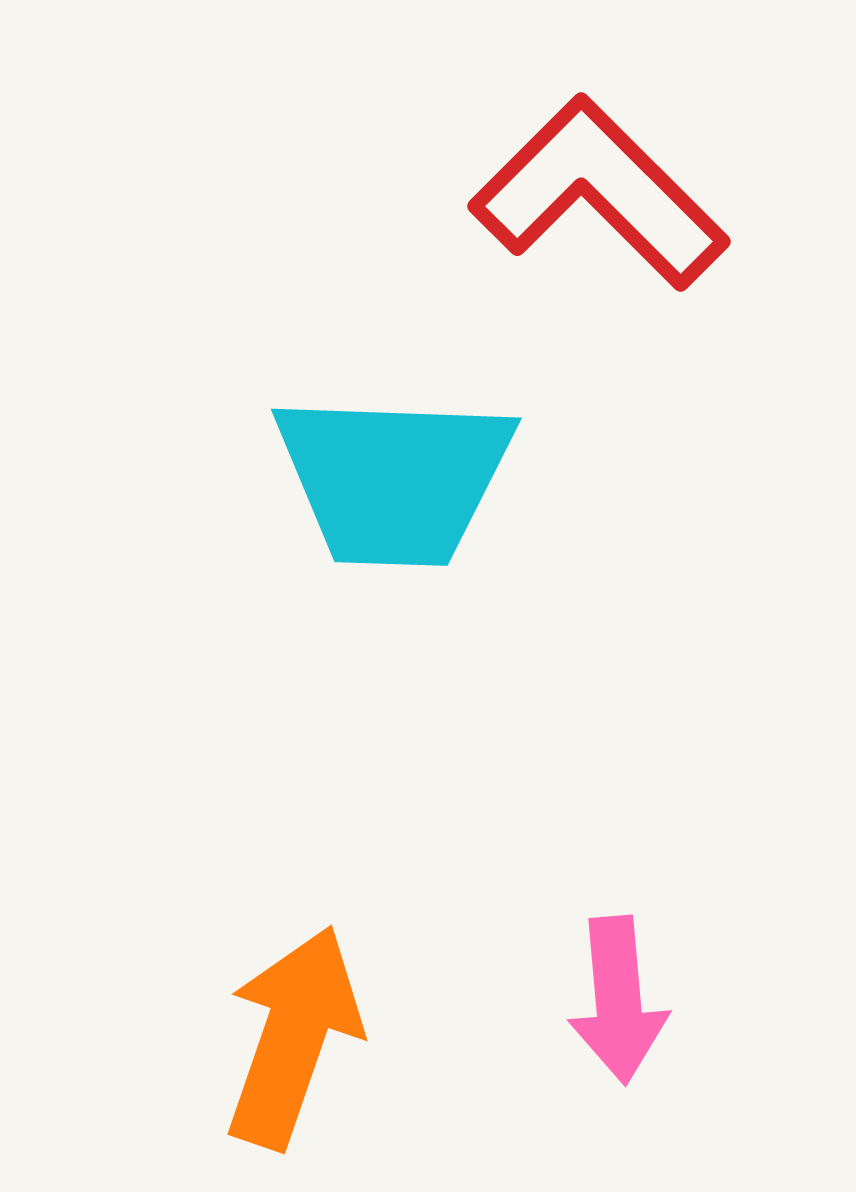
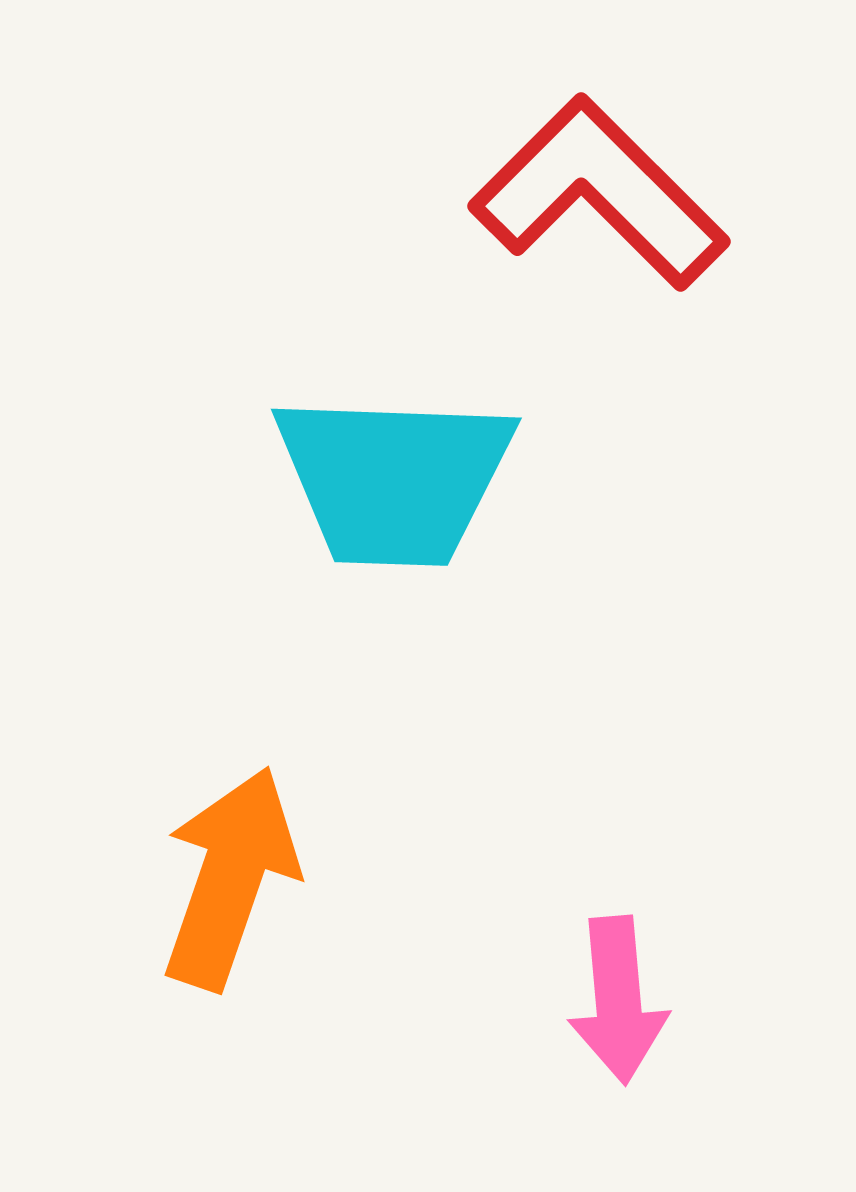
orange arrow: moved 63 px left, 159 px up
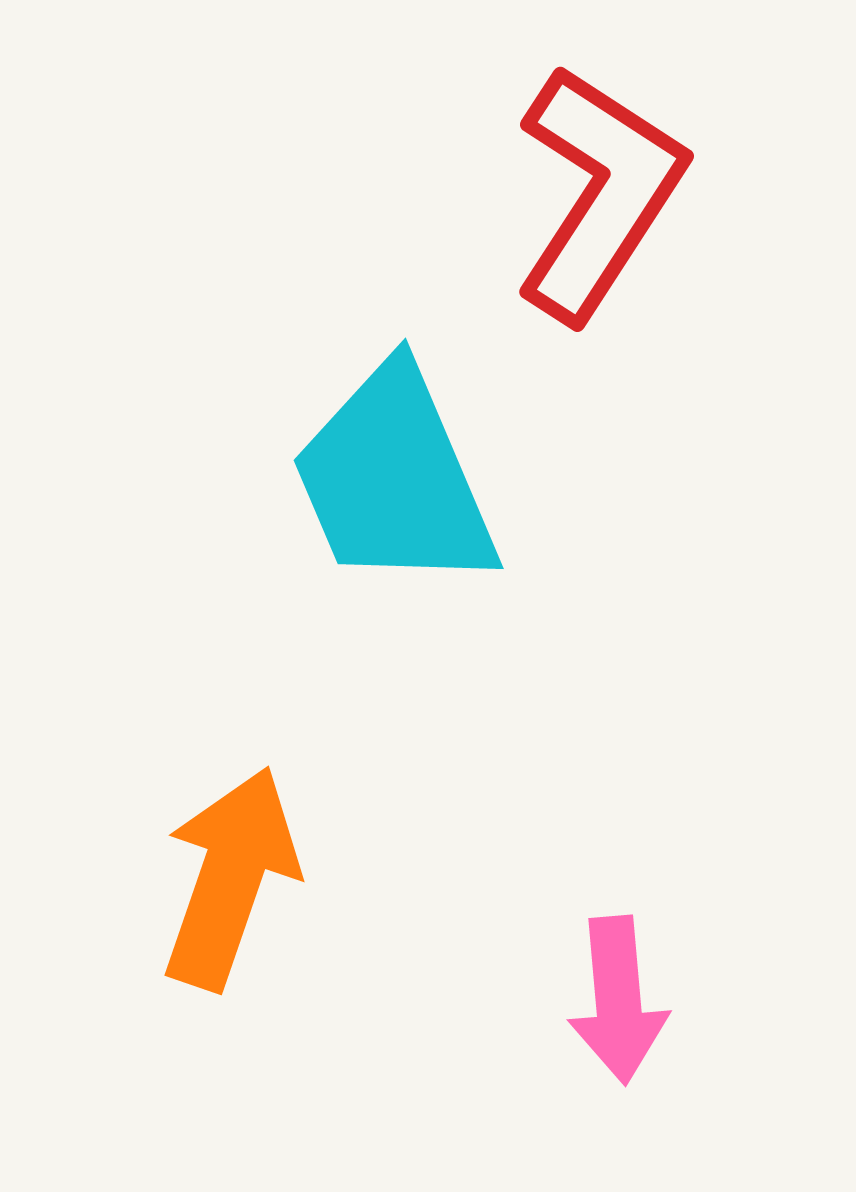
red L-shape: rotated 78 degrees clockwise
cyan trapezoid: rotated 65 degrees clockwise
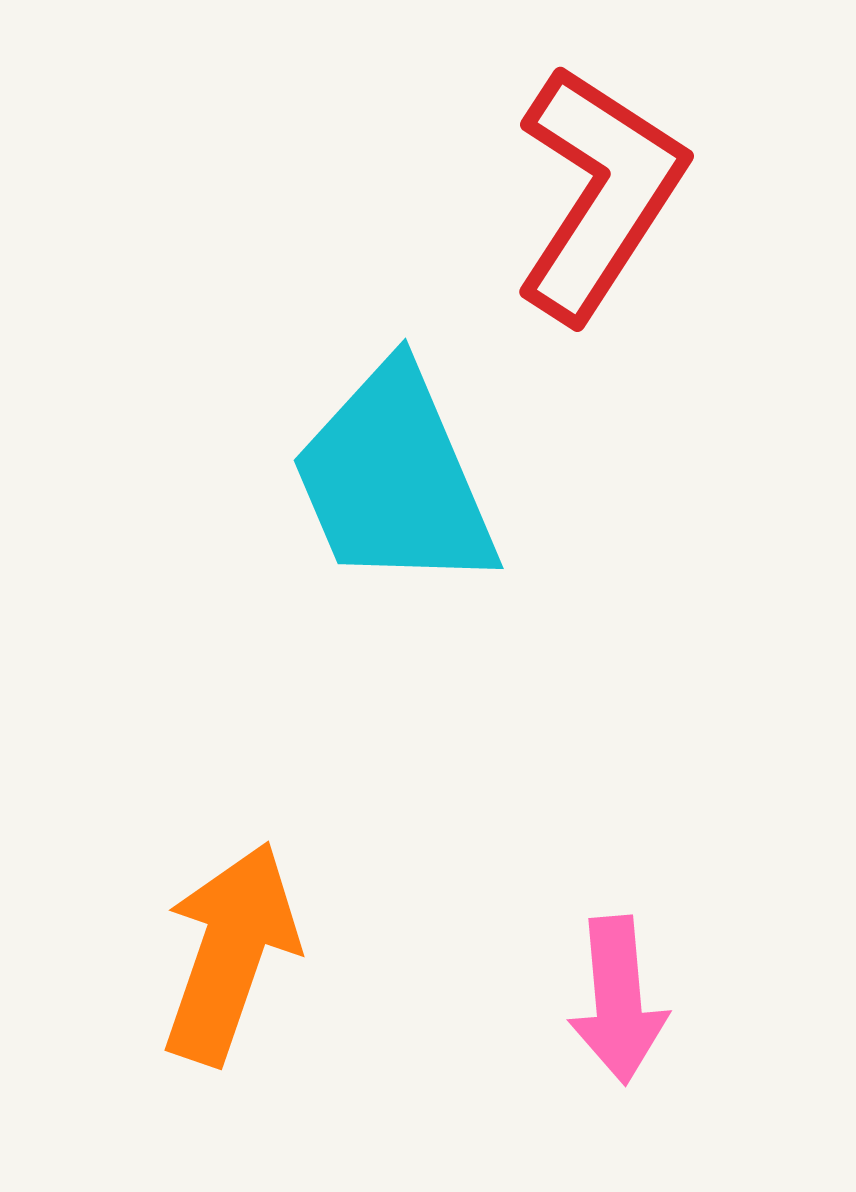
orange arrow: moved 75 px down
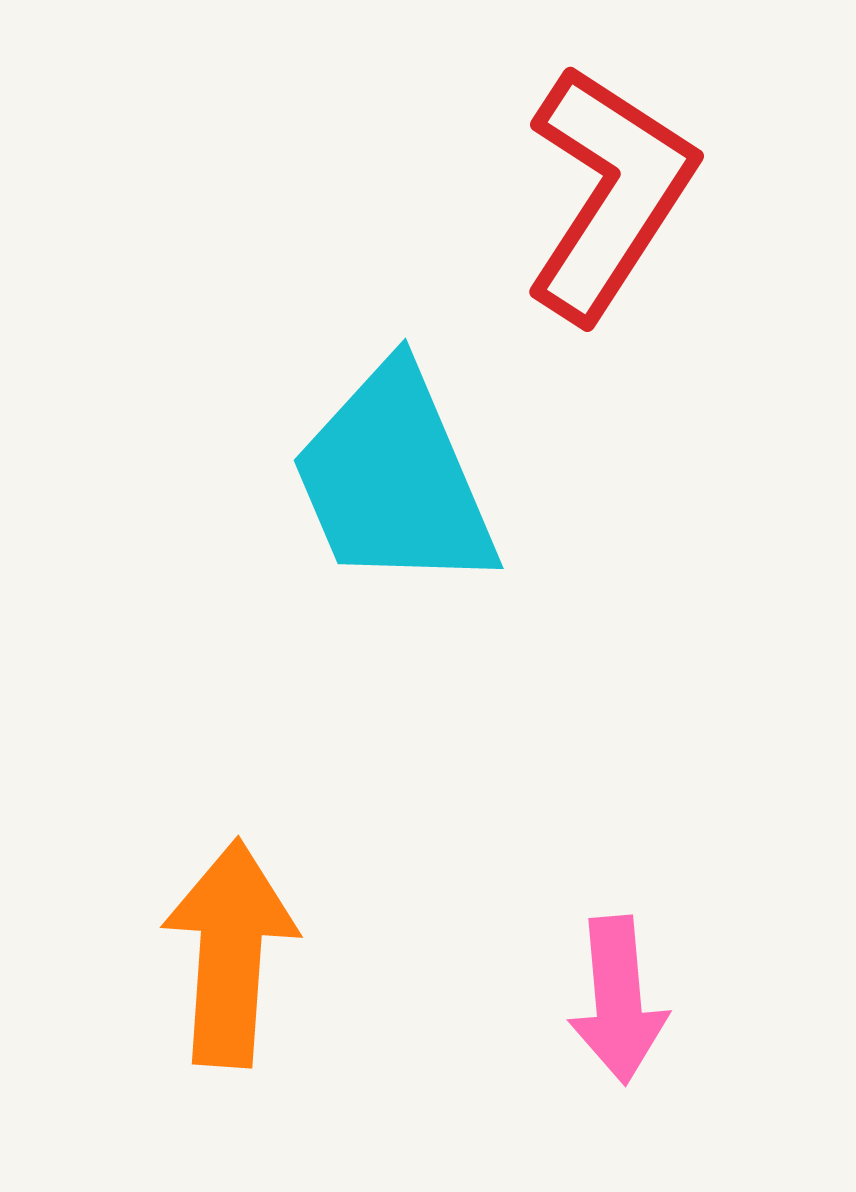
red L-shape: moved 10 px right
orange arrow: rotated 15 degrees counterclockwise
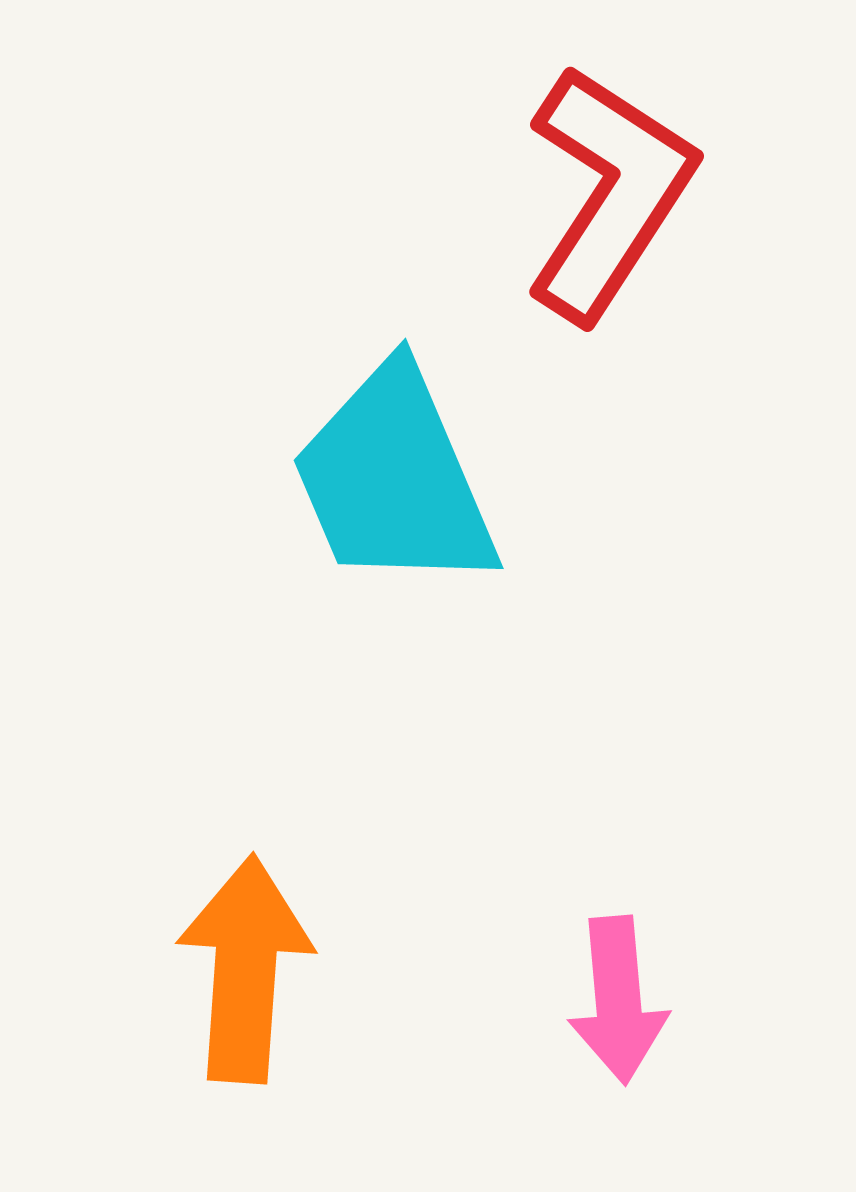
orange arrow: moved 15 px right, 16 px down
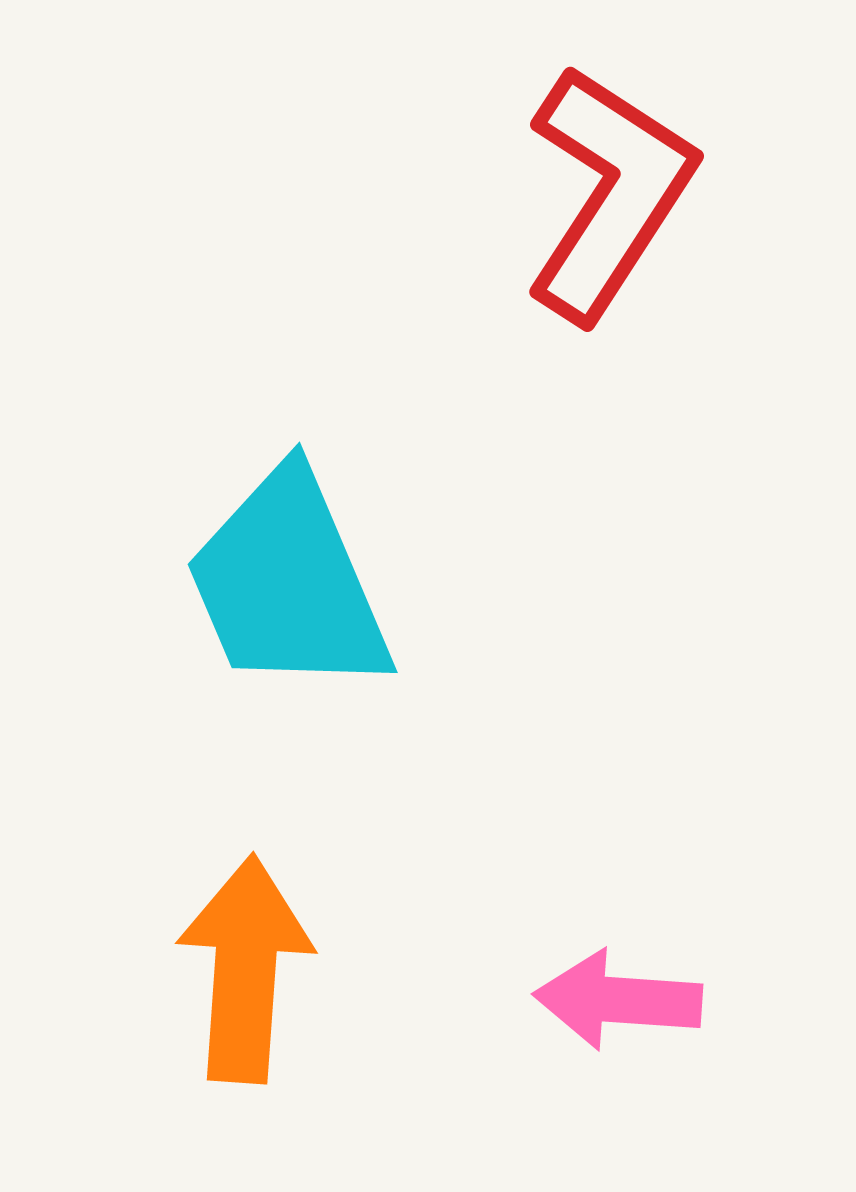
cyan trapezoid: moved 106 px left, 104 px down
pink arrow: rotated 99 degrees clockwise
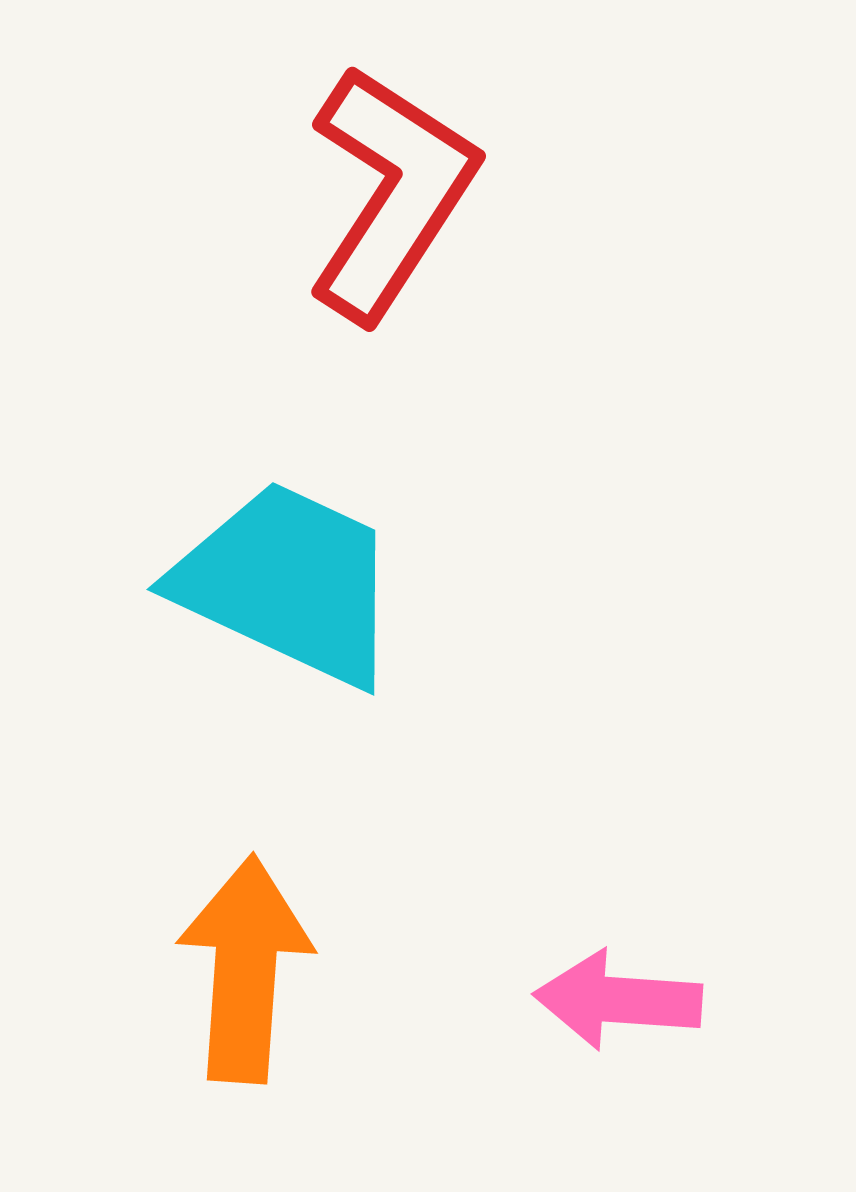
red L-shape: moved 218 px left
cyan trapezoid: rotated 138 degrees clockwise
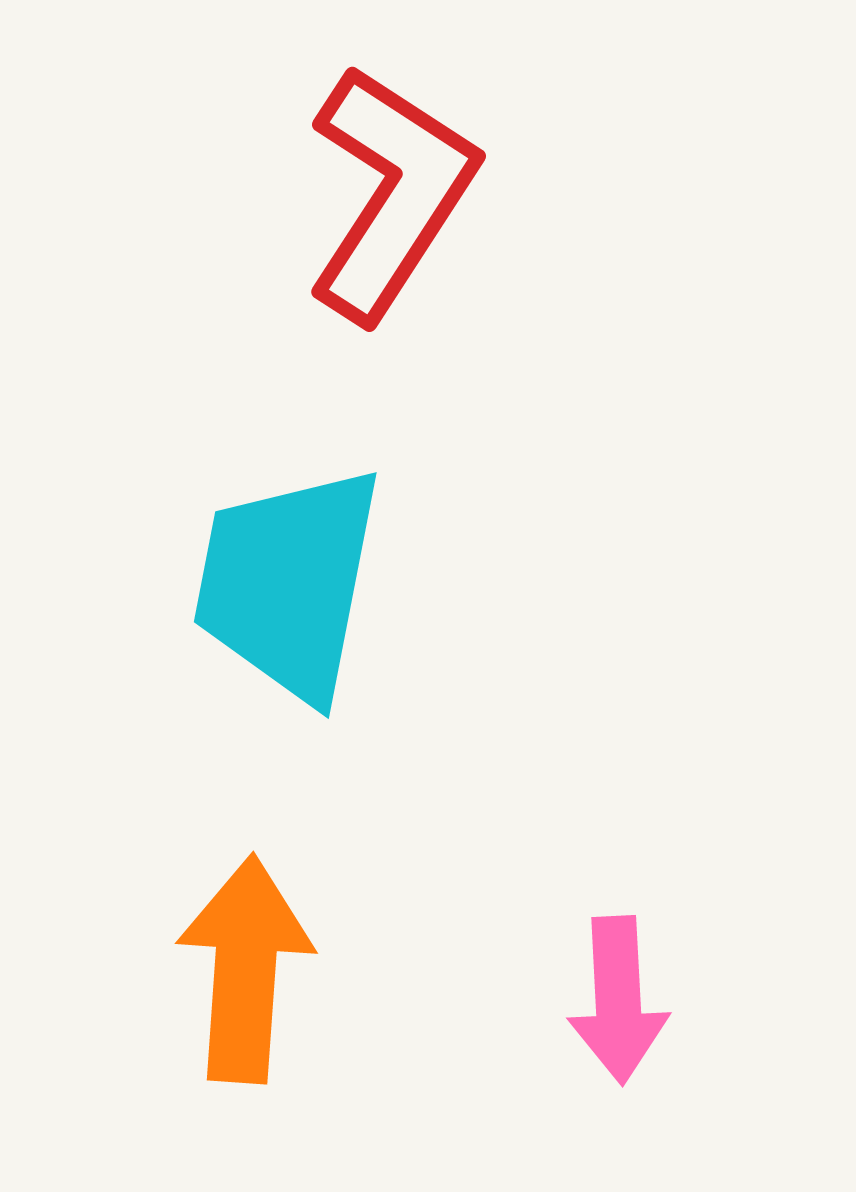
cyan trapezoid: rotated 104 degrees counterclockwise
pink arrow: rotated 97 degrees counterclockwise
